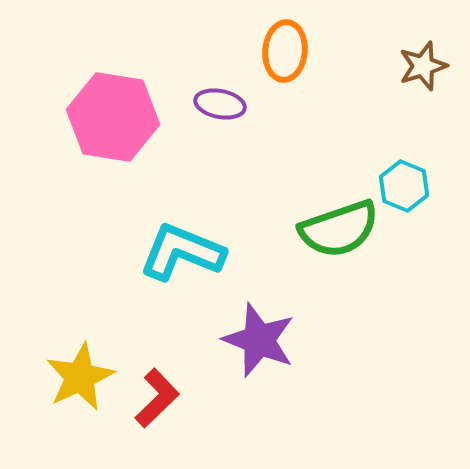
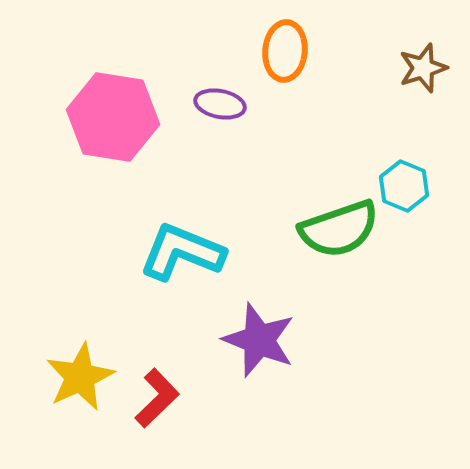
brown star: moved 2 px down
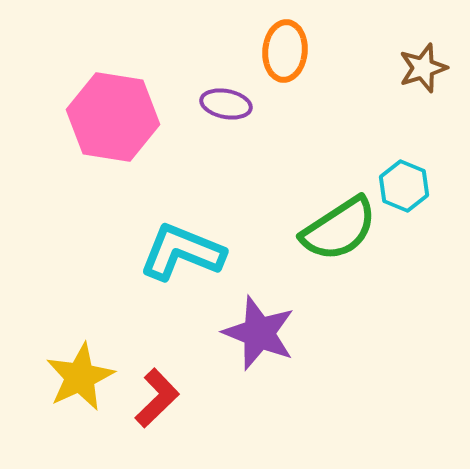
purple ellipse: moved 6 px right
green semicircle: rotated 14 degrees counterclockwise
purple star: moved 7 px up
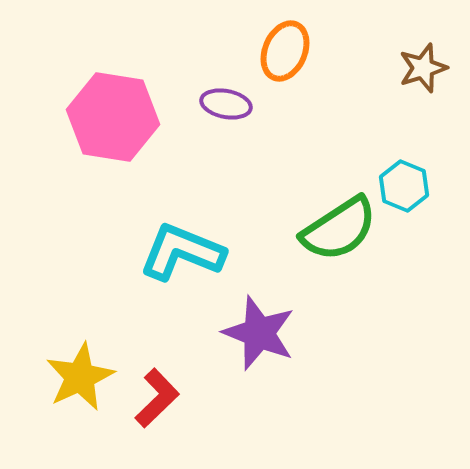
orange ellipse: rotated 18 degrees clockwise
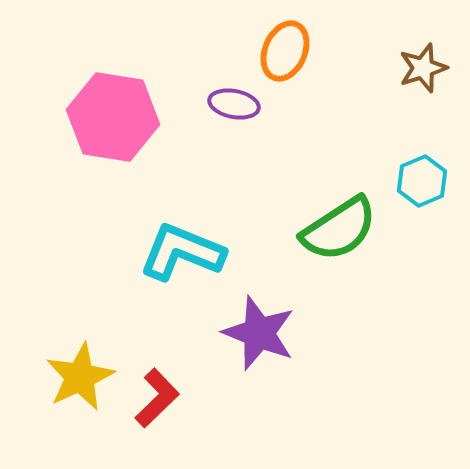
purple ellipse: moved 8 px right
cyan hexagon: moved 18 px right, 5 px up; rotated 15 degrees clockwise
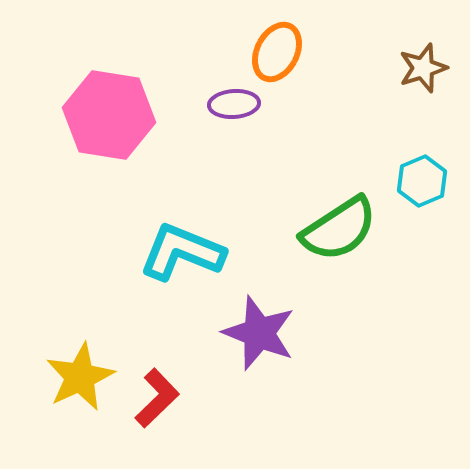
orange ellipse: moved 8 px left, 1 px down; rotated 4 degrees clockwise
purple ellipse: rotated 15 degrees counterclockwise
pink hexagon: moved 4 px left, 2 px up
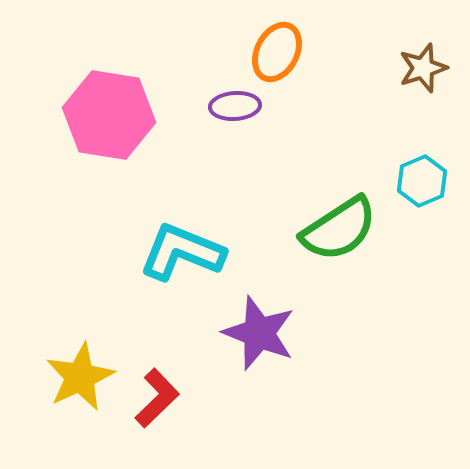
purple ellipse: moved 1 px right, 2 px down
